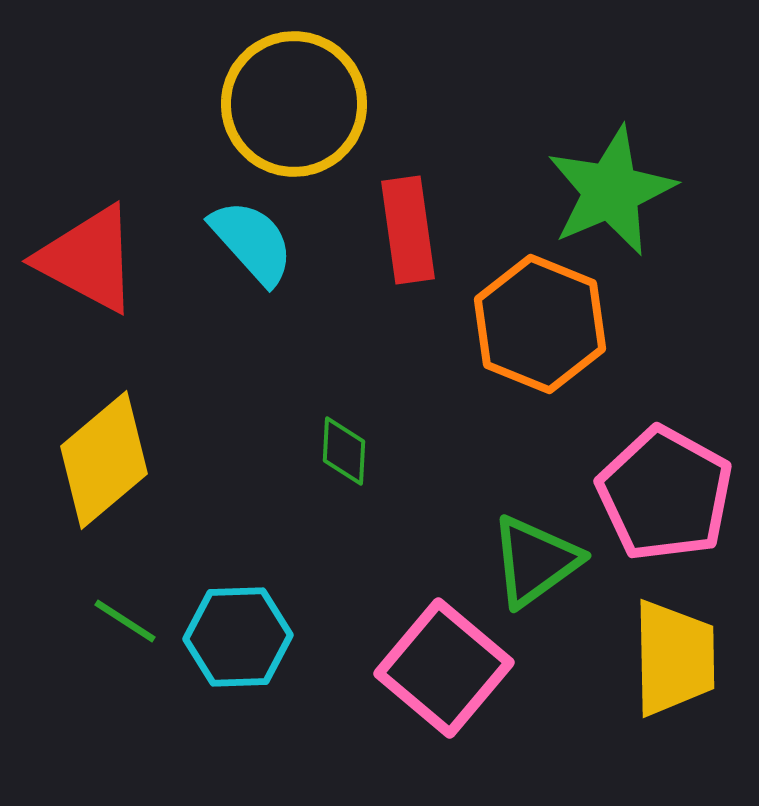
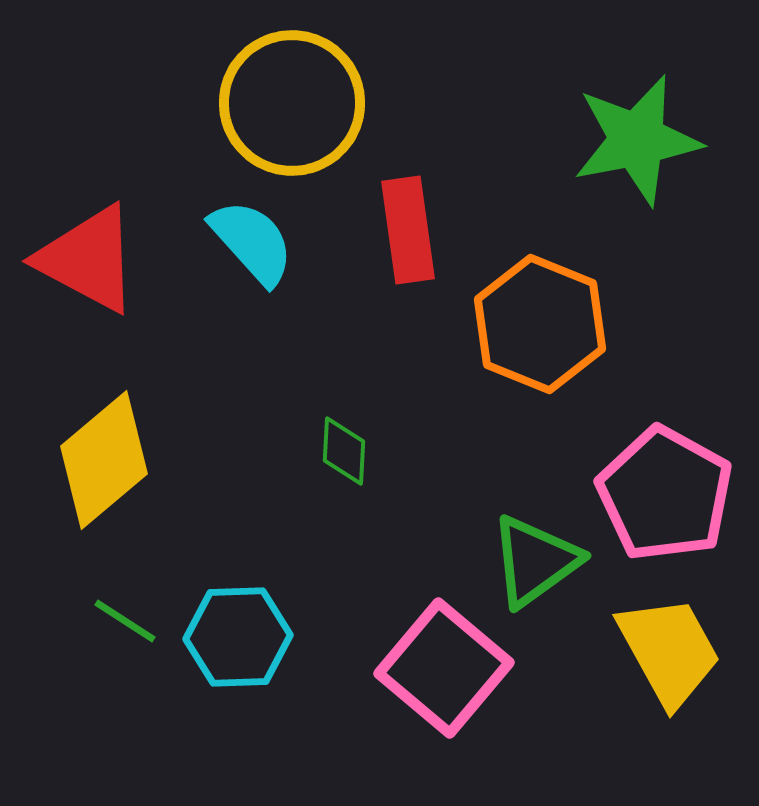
yellow circle: moved 2 px left, 1 px up
green star: moved 26 px right, 51 px up; rotated 12 degrees clockwise
yellow trapezoid: moved 5 px left, 7 px up; rotated 28 degrees counterclockwise
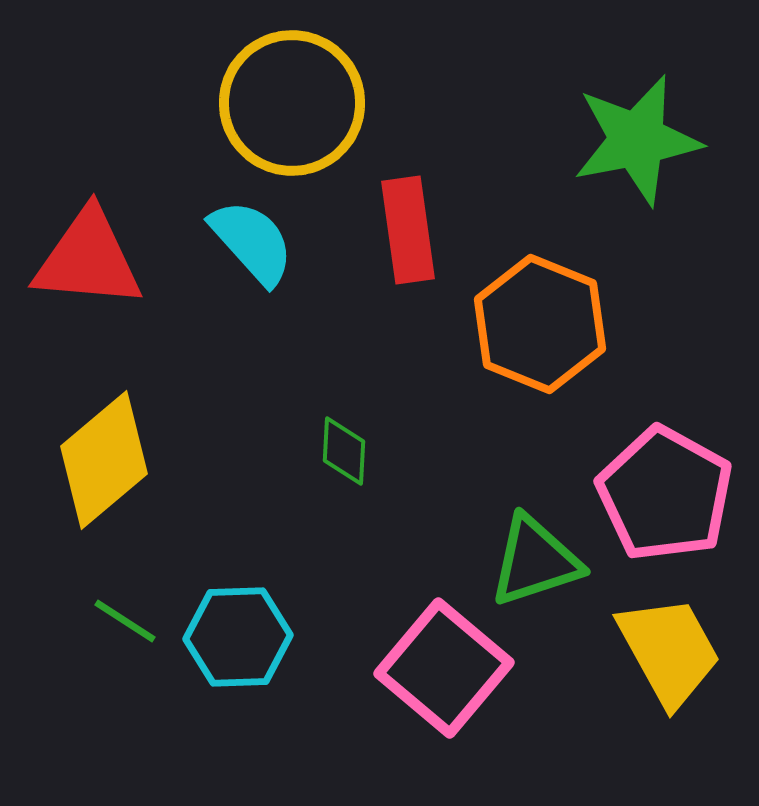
red triangle: rotated 23 degrees counterclockwise
green triangle: rotated 18 degrees clockwise
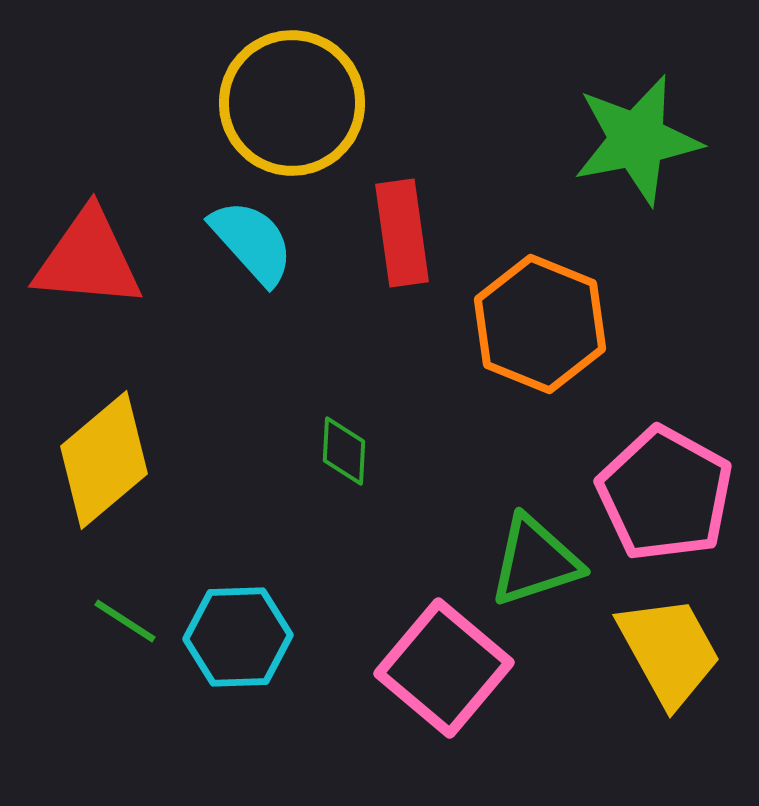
red rectangle: moved 6 px left, 3 px down
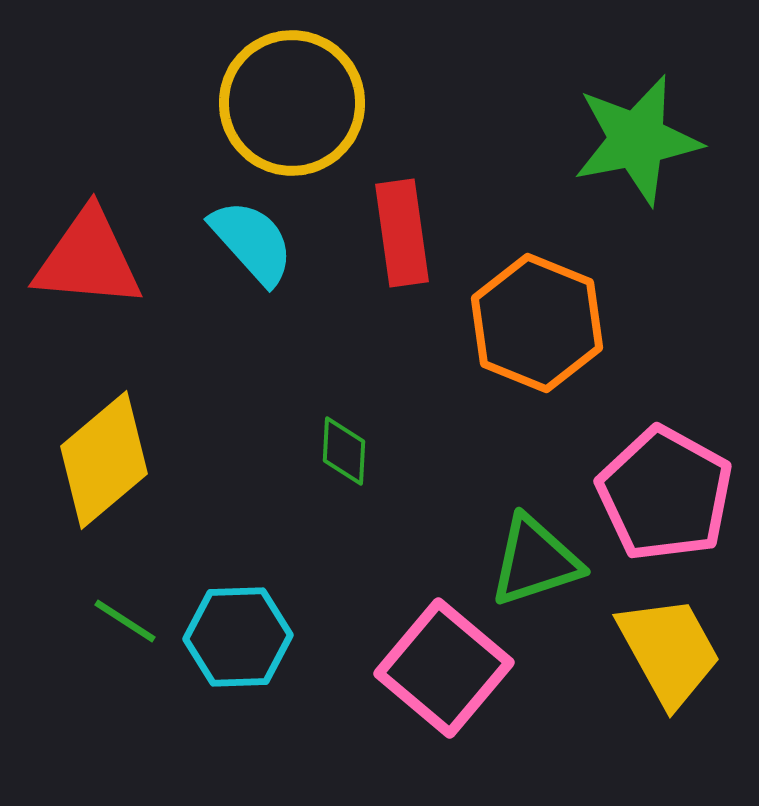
orange hexagon: moved 3 px left, 1 px up
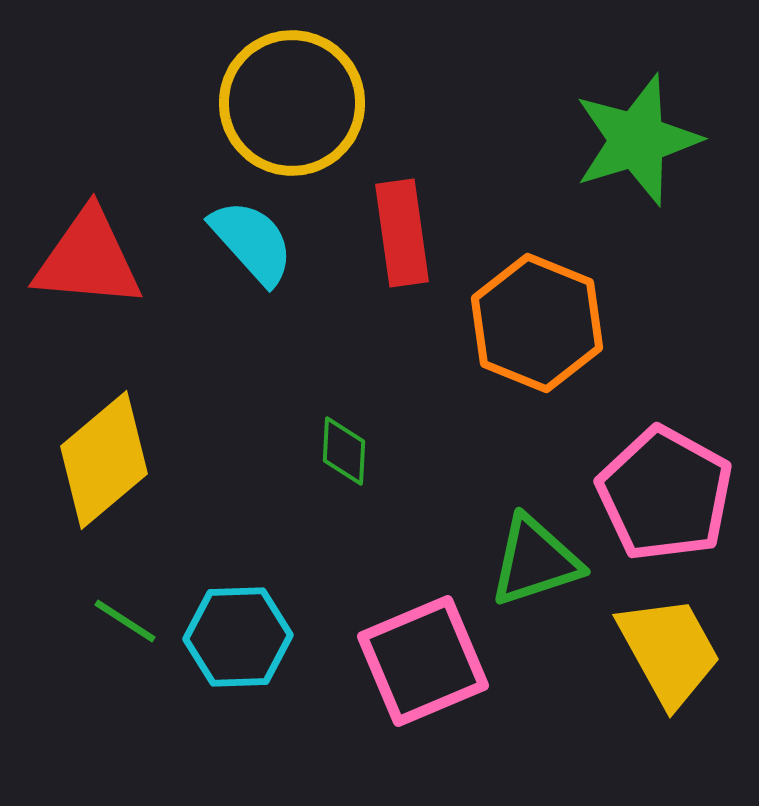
green star: rotated 6 degrees counterclockwise
pink square: moved 21 px left, 7 px up; rotated 27 degrees clockwise
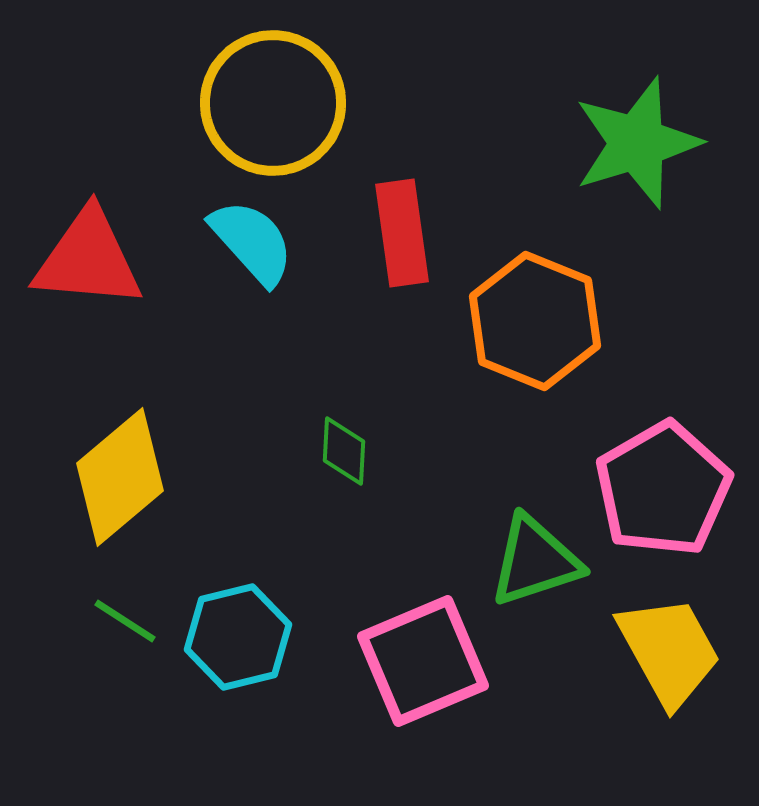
yellow circle: moved 19 px left
green star: moved 3 px down
orange hexagon: moved 2 px left, 2 px up
yellow diamond: moved 16 px right, 17 px down
pink pentagon: moved 2 px left, 5 px up; rotated 13 degrees clockwise
cyan hexagon: rotated 12 degrees counterclockwise
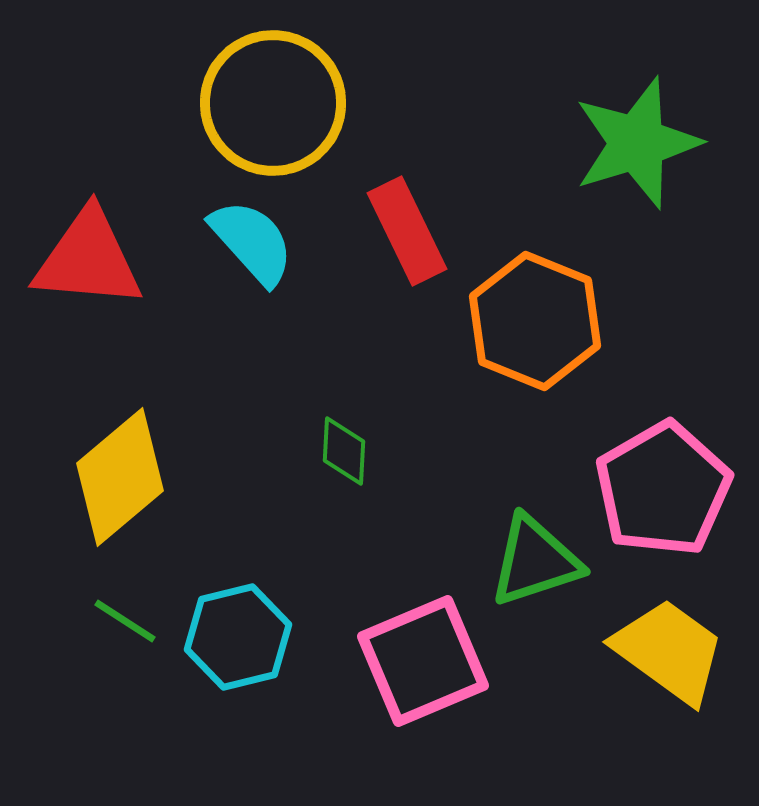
red rectangle: moved 5 px right, 2 px up; rotated 18 degrees counterclockwise
yellow trapezoid: rotated 25 degrees counterclockwise
